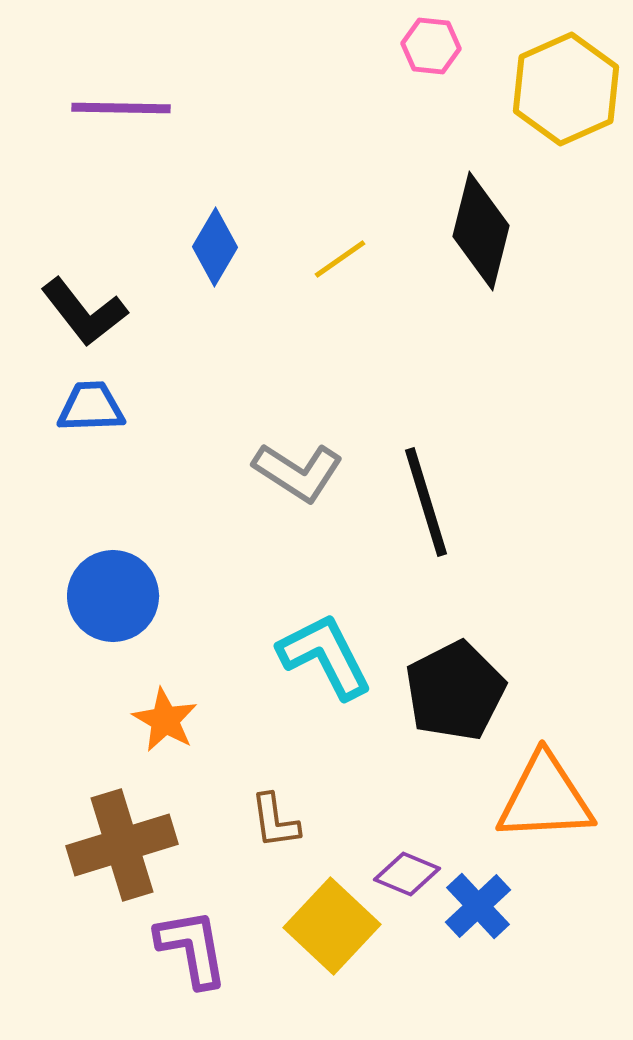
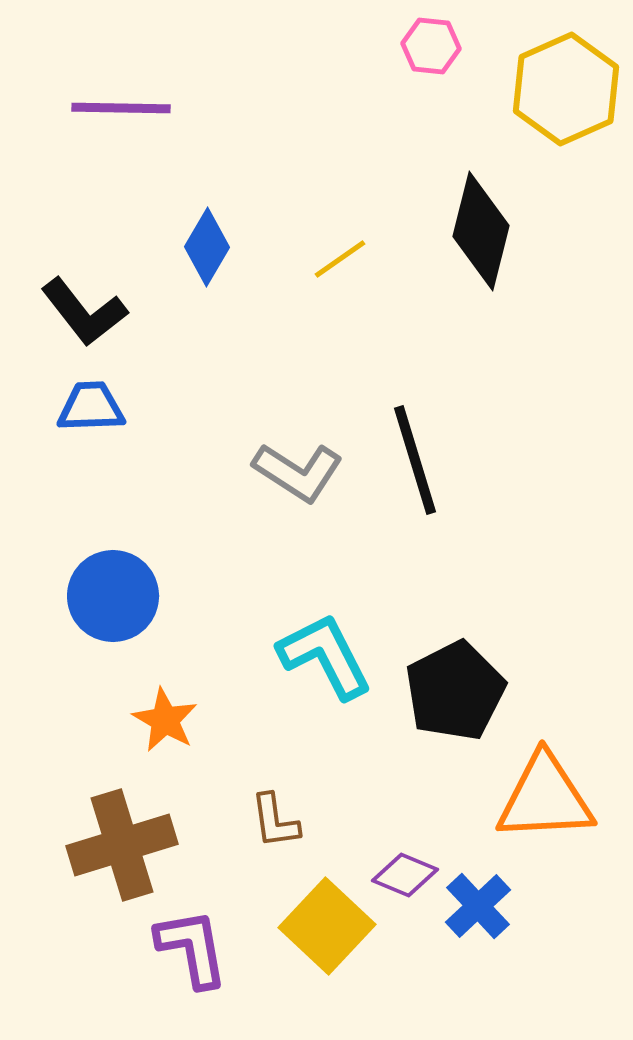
blue diamond: moved 8 px left
black line: moved 11 px left, 42 px up
purple diamond: moved 2 px left, 1 px down
yellow square: moved 5 px left
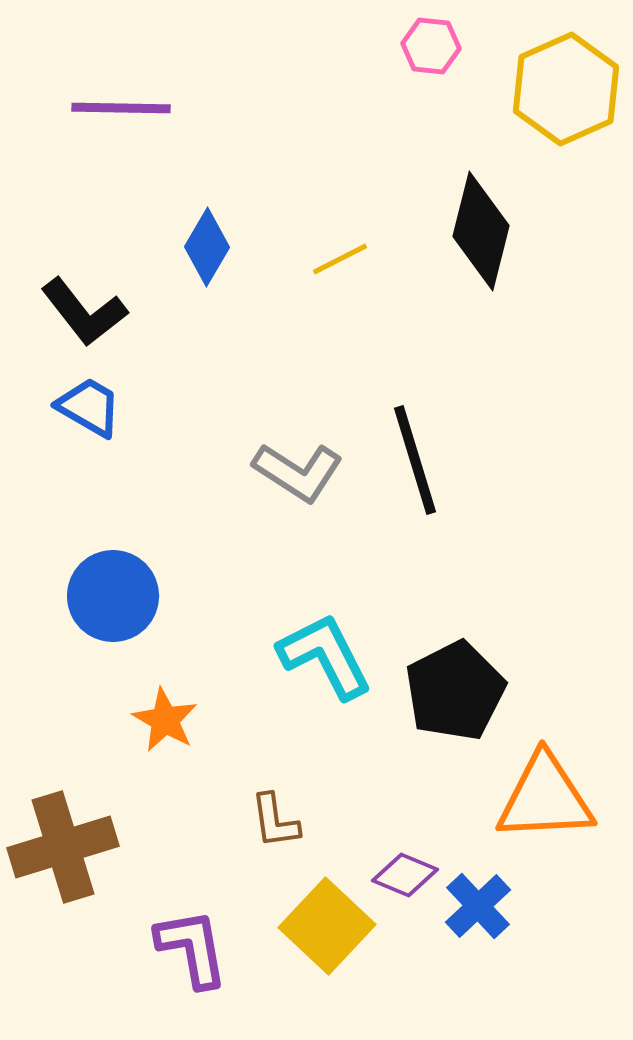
yellow line: rotated 8 degrees clockwise
blue trapezoid: moved 2 px left; rotated 32 degrees clockwise
brown cross: moved 59 px left, 2 px down
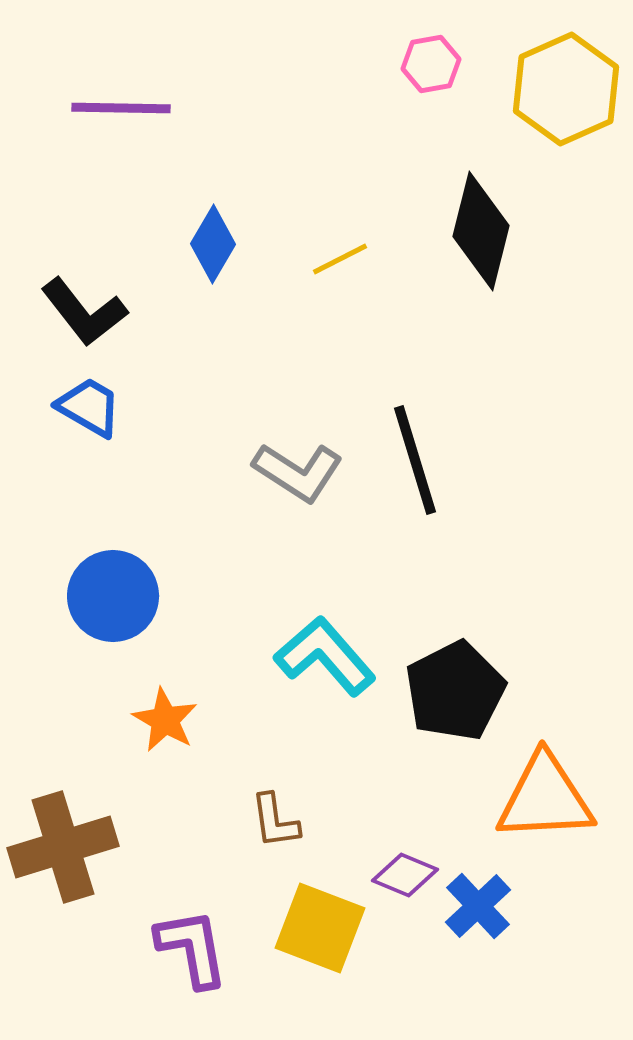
pink hexagon: moved 18 px down; rotated 16 degrees counterclockwise
blue diamond: moved 6 px right, 3 px up
cyan L-shape: rotated 14 degrees counterclockwise
yellow square: moved 7 px left, 2 px down; rotated 22 degrees counterclockwise
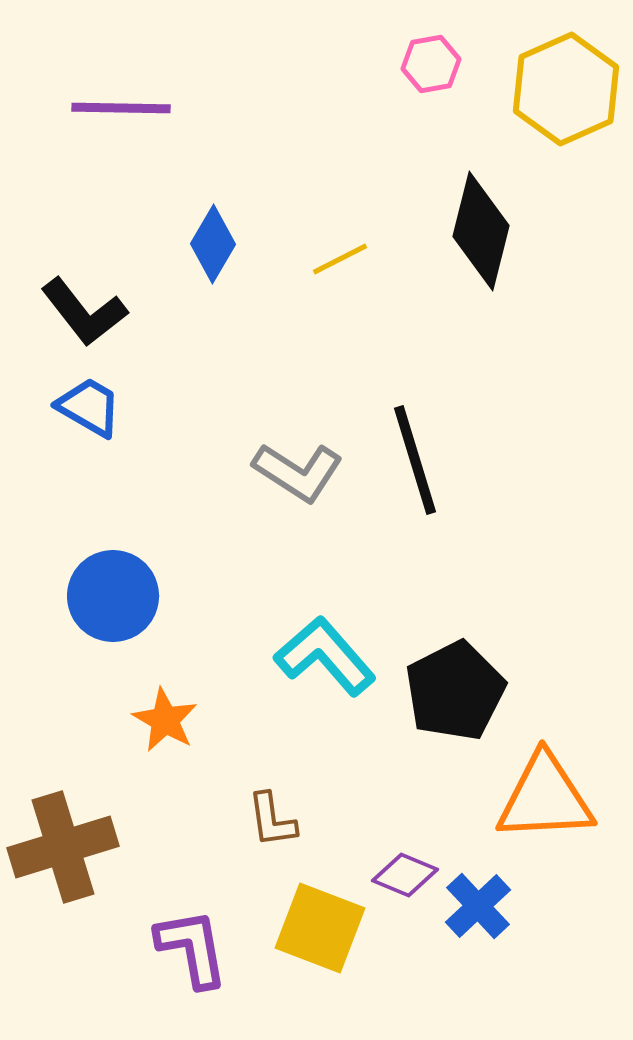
brown L-shape: moved 3 px left, 1 px up
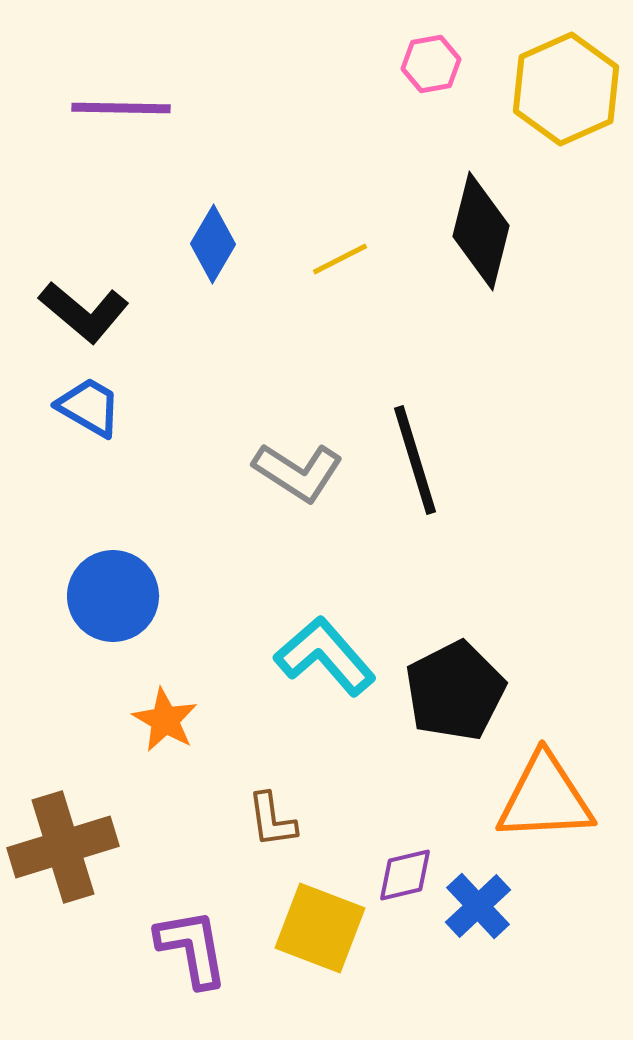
black L-shape: rotated 12 degrees counterclockwise
purple diamond: rotated 36 degrees counterclockwise
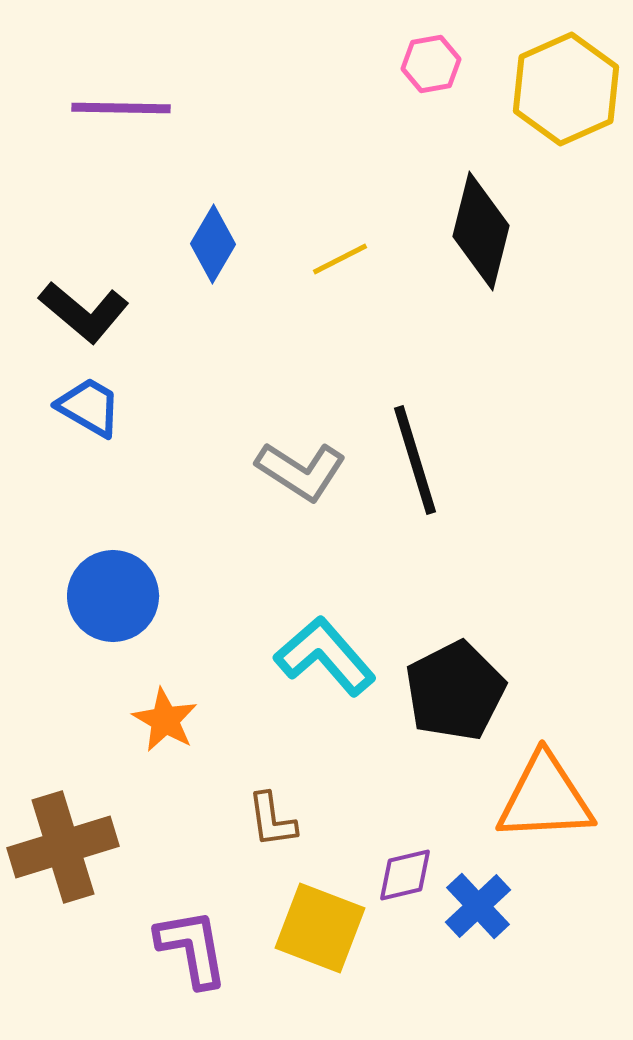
gray L-shape: moved 3 px right, 1 px up
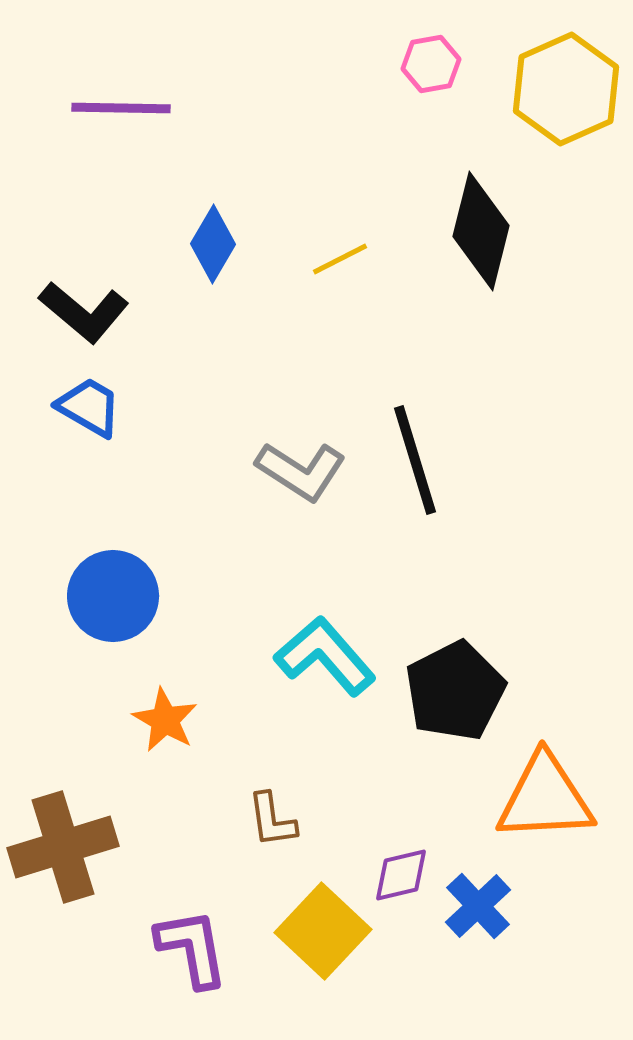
purple diamond: moved 4 px left
yellow square: moved 3 px right, 3 px down; rotated 22 degrees clockwise
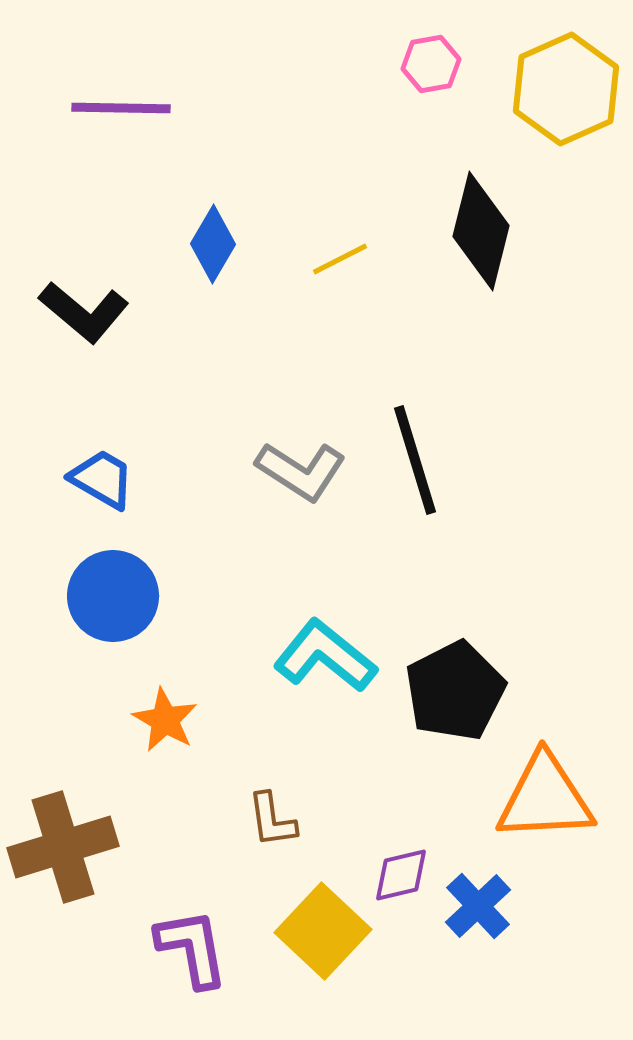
blue trapezoid: moved 13 px right, 72 px down
cyan L-shape: rotated 10 degrees counterclockwise
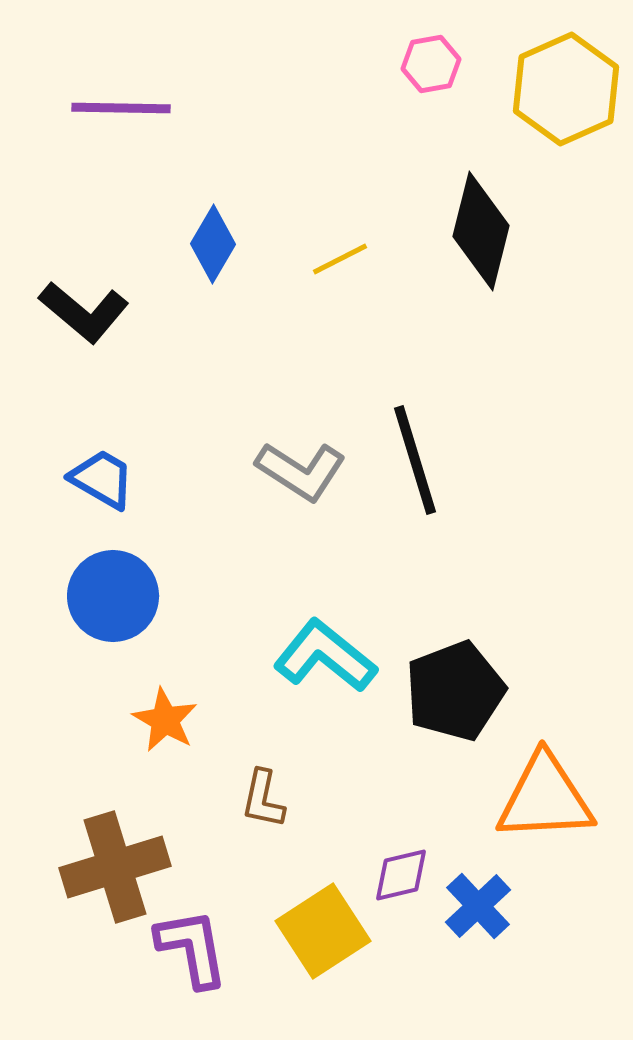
black pentagon: rotated 6 degrees clockwise
brown L-shape: moved 9 px left, 21 px up; rotated 20 degrees clockwise
brown cross: moved 52 px right, 20 px down
yellow square: rotated 14 degrees clockwise
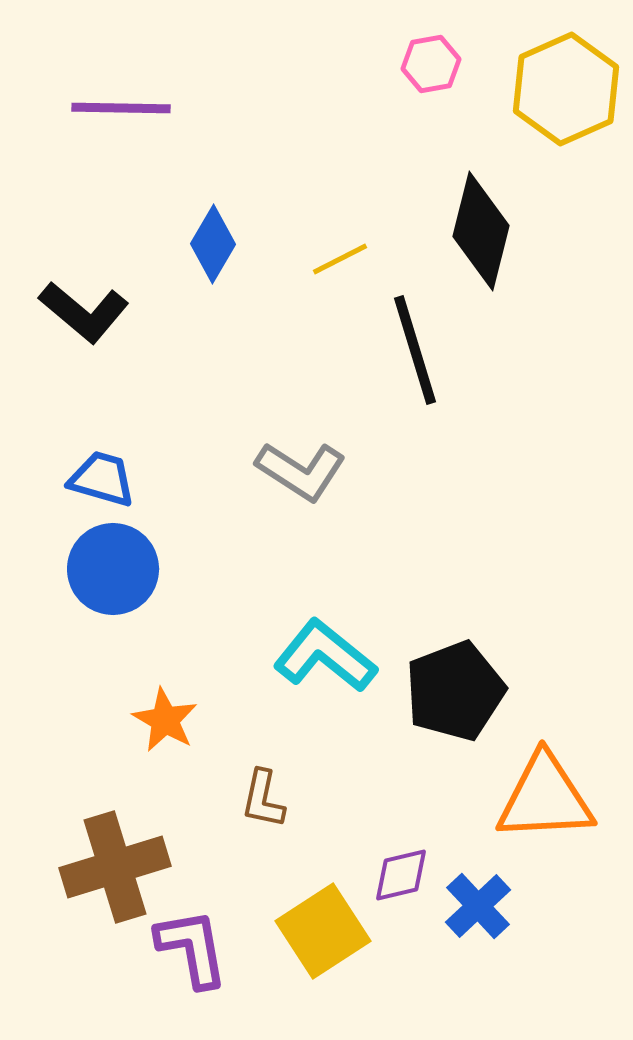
black line: moved 110 px up
blue trapezoid: rotated 14 degrees counterclockwise
blue circle: moved 27 px up
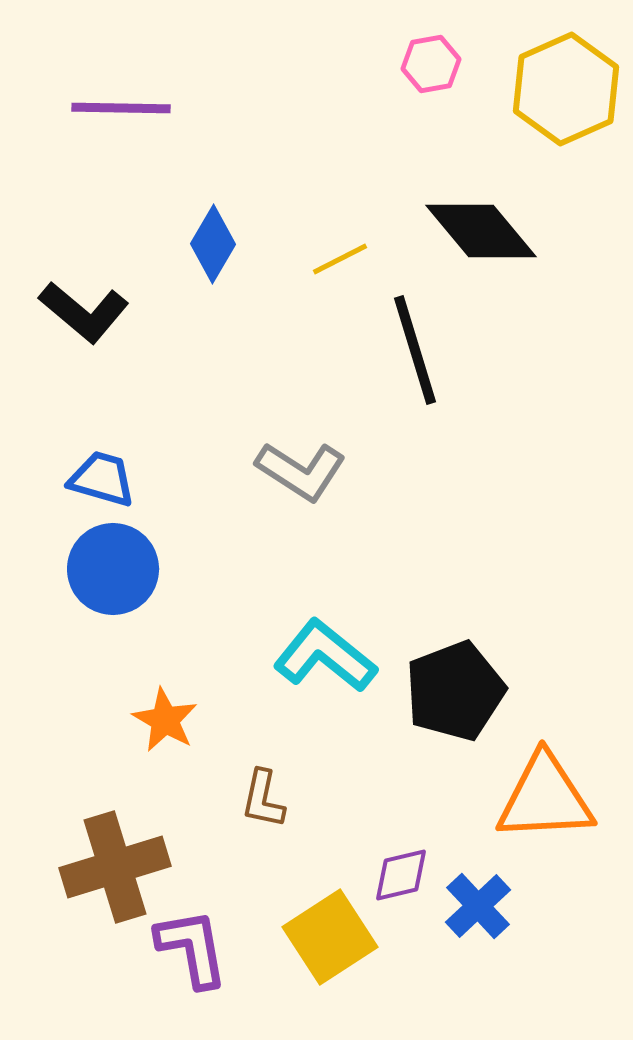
black diamond: rotated 54 degrees counterclockwise
yellow square: moved 7 px right, 6 px down
